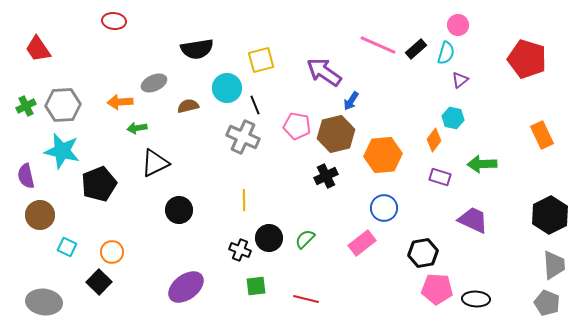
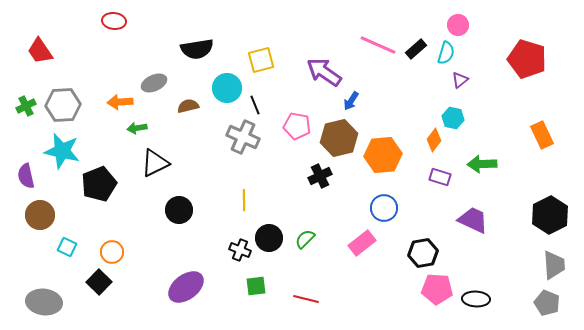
red trapezoid at (38, 49): moved 2 px right, 2 px down
brown hexagon at (336, 134): moved 3 px right, 4 px down
black cross at (326, 176): moved 6 px left
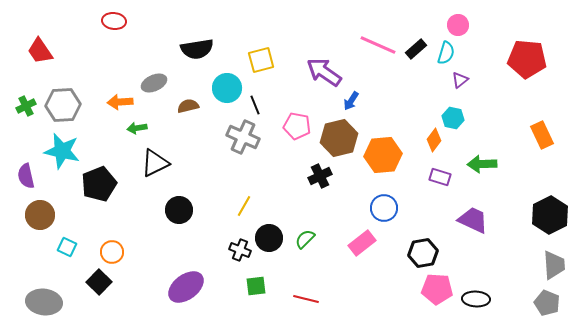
red pentagon at (527, 59): rotated 12 degrees counterclockwise
yellow line at (244, 200): moved 6 px down; rotated 30 degrees clockwise
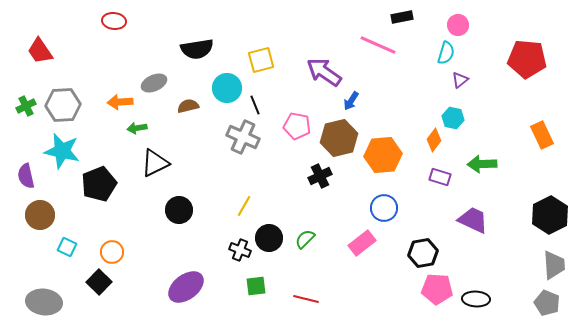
black rectangle at (416, 49): moved 14 px left, 32 px up; rotated 30 degrees clockwise
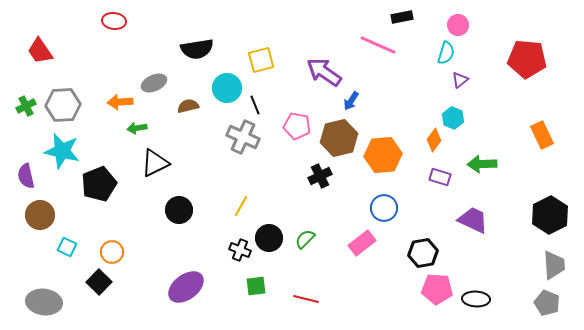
cyan hexagon at (453, 118): rotated 10 degrees clockwise
yellow line at (244, 206): moved 3 px left
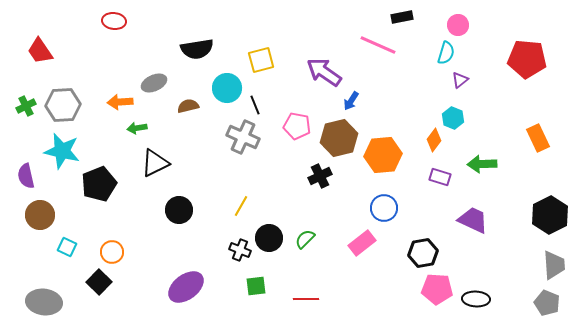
orange rectangle at (542, 135): moved 4 px left, 3 px down
red line at (306, 299): rotated 15 degrees counterclockwise
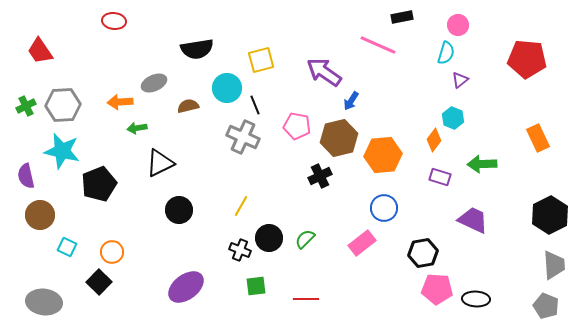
black triangle at (155, 163): moved 5 px right
gray pentagon at (547, 303): moved 1 px left, 3 px down
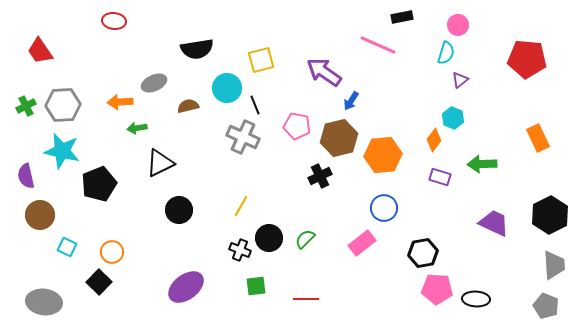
purple trapezoid at (473, 220): moved 21 px right, 3 px down
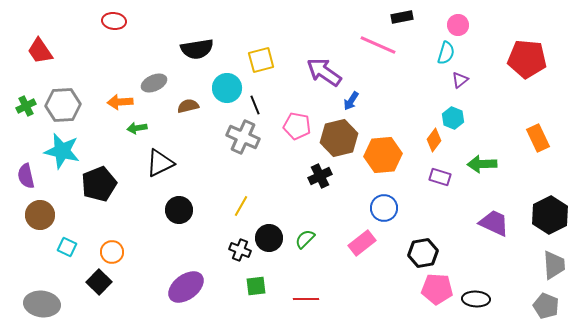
gray ellipse at (44, 302): moved 2 px left, 2 px down
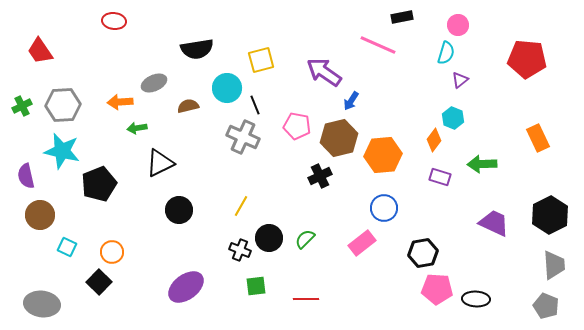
green cross at (26, 106): moved 4 px left
